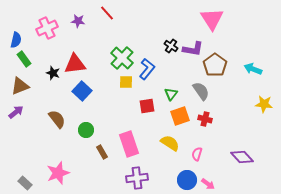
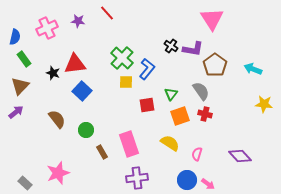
blue semicircle: moved 1 px left, 3 px up
brown triangle: rotated 24 degrees counterclockwise
red square: moved 1 px up
red cross: moved 5 px up
purple diamond: moved 2 px left, 1 px up
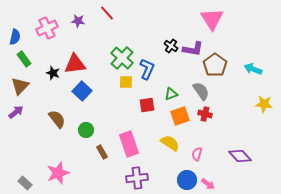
blue L-shape: rotated 15 degrees counterclockwise
green triangle: rotated 32 degrees clockwise
